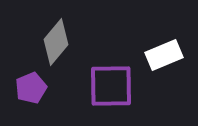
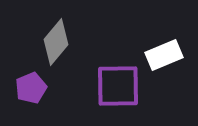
purple square: moved 7 px right
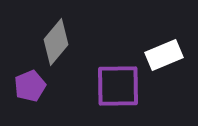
purple pentagon: moved 1 px left, 2 px up
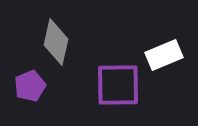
gray diamond: rotated 27 degrees counterclockwise
purple square: moved 1 px up
